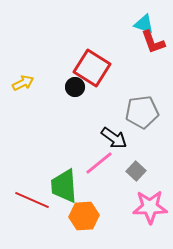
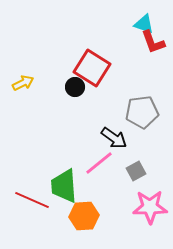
gray square: rotated 18 degrees clockwise
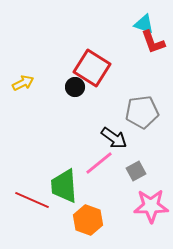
pink star: moved 1 px right, 1 px up
orange hexagon: moved 4 px right, 4 px down; rotated 24 degrees clockwise
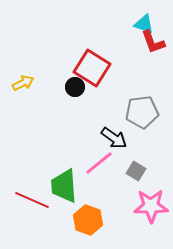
gray square: rotated 30 degrees counterclockwise
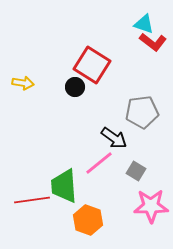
red L-shape: rotated 32 degrees counterclockwise
red square: moved 3 px up
yellow arrow: rotated 35 degrees clockwise
red line: rotated 32 degrees counterclockwise
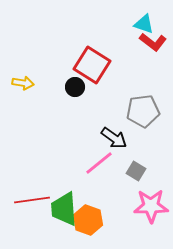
gray pentagon: moved 1 px right, 1 px up
green trapezoid: moved 23 px down
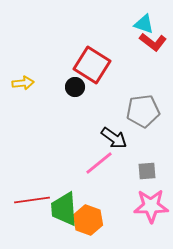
yellow arrow: rotated 15 degrees counterclockwise
gray square: moved 11 px right; rotated 36 degrees counterclockwise
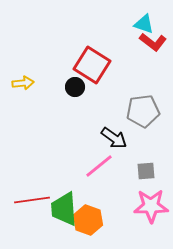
pink line: moved 3 px down
gray square: moved 1 px left
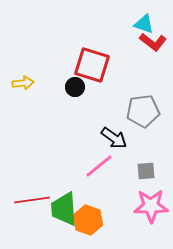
red square: rotated 15 degrees counterclockwise
